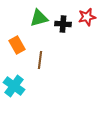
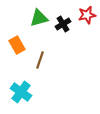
red star: moved 2 px up
black cross: rotated 35 degrees counterclockwise
brown line: rotated 12 degrees clockwise
cyan cross: moved 7 px right, 6 px down
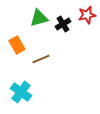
brown line: moved 1 px right, 1 px up; rotated 48 degrees clockwise
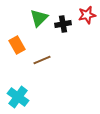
green triangle: rotated 30 degrees counterclockwise
black cross: rotated 21 degrees clockwise
brown line: moved 1 px right, 1 px down
cyan cross: moved 3 px left, 5 px down
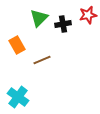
red star: moved 1 px right
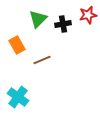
green triangle: moved 1 px left, 1 px down
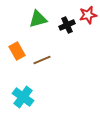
green triangle: rotated 30 degrees clockwise
black cross: moved 4 px right, 1 px down; rotated 14 degrees counterclockwise
orange rectangle: moved 6 px down
cyan cross: moved 5 px right
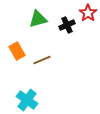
red star: moved 2 px up; rotated 24 degrees counterclockwise
cyan cross: moved 4 px right, 3 px down
